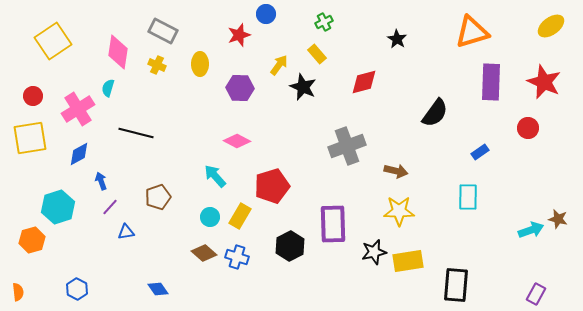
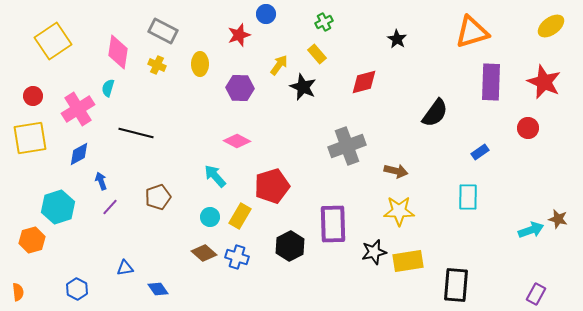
blue triangle at (126, 232): moved 1 px left, 36 px down
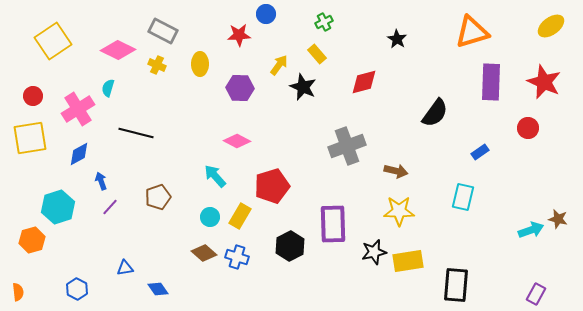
red star at (239, 35): rotated 15 degrees clockwise
pink diamond at (118, 52): moved 2 px up; rotated 72 degrees counterclockwise
cyan rectangle at (468, 197): moved 5 px left; rotated 12 degrees clockwise
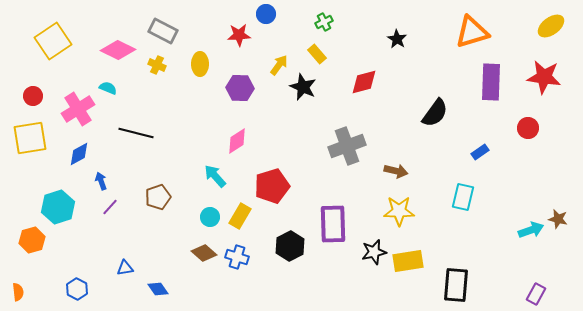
red star at (544, 82): moved 5 px up; rotated 16 degrees counterclockwise
cyan semicircle at (108, 88): rotated 96 degrees clockwise
pink diamond at (237, 141): rotated 60 degrees counterclockwise
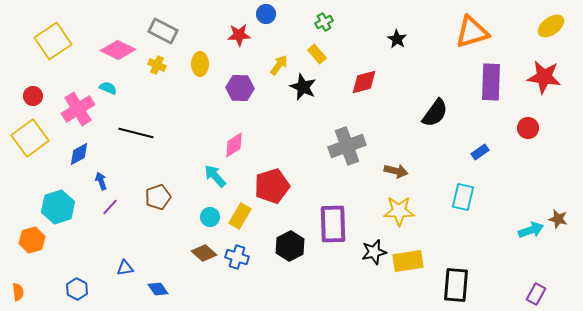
yellow square at (30, 138): rotated 27 degrees counterclockwise
pink diamond at (237, 141): moved 3 px left, 4 px down
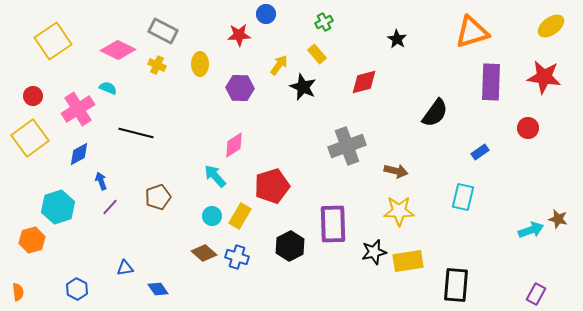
cyan circle at (210, 217): moved 2 px right, 1 px up
